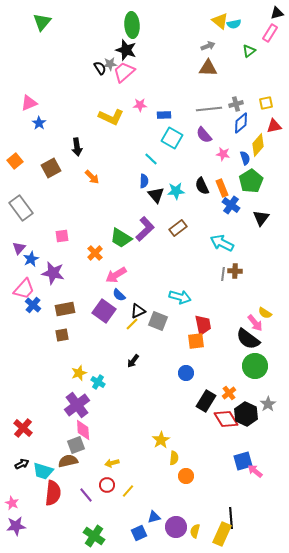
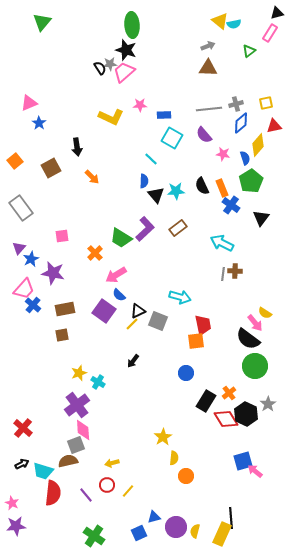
yellow star at (161, 440): moved 2 px right, 3 px up
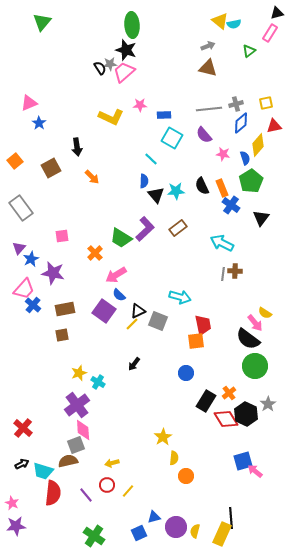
brown triangle at (208, 68): rotated 12 degrees clockwise
black arrow at (133, 361): moved 1 px right, 3 px down
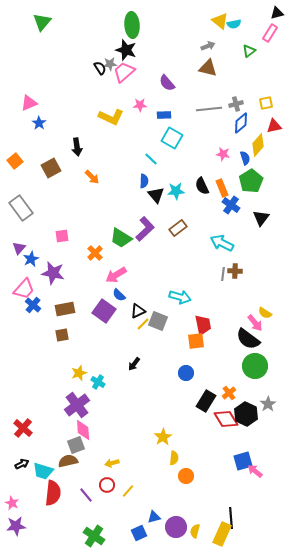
purple semicircle at (204, 135): moved 37 px left, 52 px up
yellow line at (132, 324): moved 11 px right
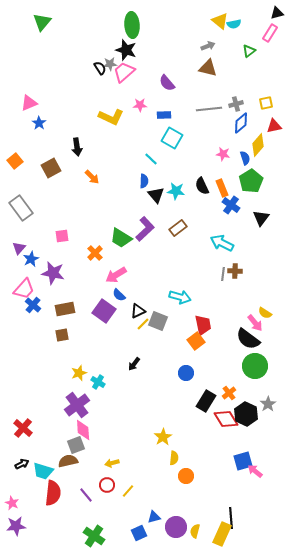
cyan star at (176, 191): rotated 12 degrees clockwise
orange square at (196, 341): rotated 30 degrees counterclockwise
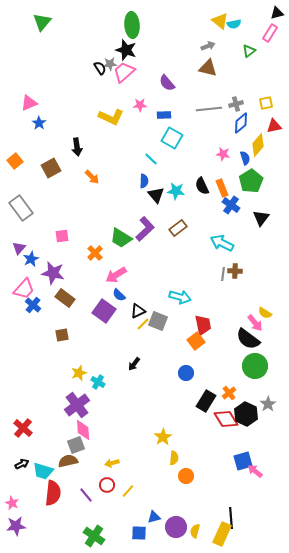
brown rectangle at (65, 309): moved 11 px up; rotated 48 degrees clockwise
blue square at (139, 533): rotated 28 degrees clockwise
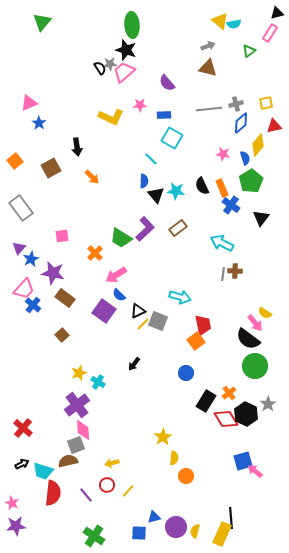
brown square at (62, 335): rotated 32 degrees counterclockwise
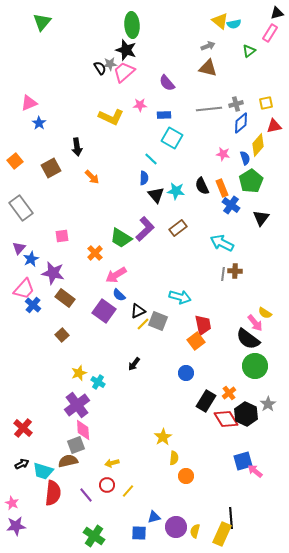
blue semicircle at (144, 181): moved 3 px up
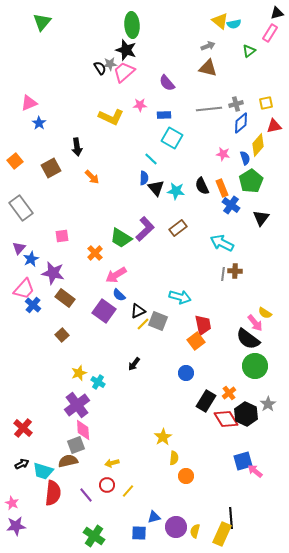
black triangle at (156, 195): moved 7 px up
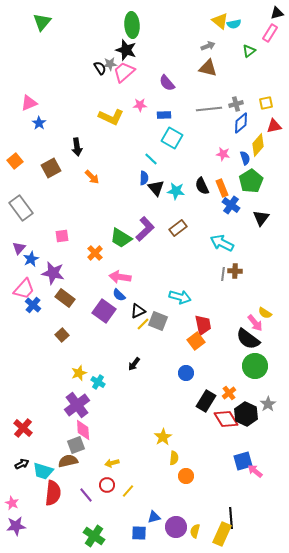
pink arrow at (116, 275): moved 4 px right, 2 px down; rotated 40 degrees clockwise
